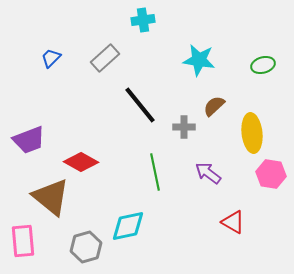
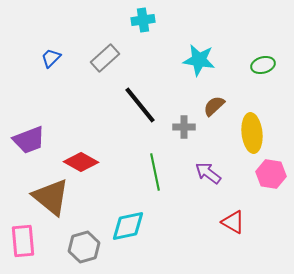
gray hexagon: moved 2 px left
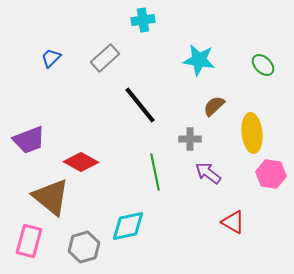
green ellipse: rotated 60 degrees clockwise
gray cross: moved 6 px right, 12 px down
pink rectangle: moved 6 px right; rotated 20 degrees clockwise
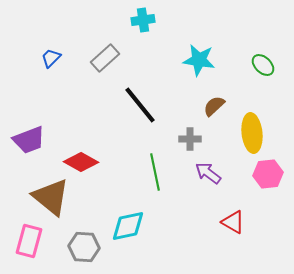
pink hexagon: moved 3 px left; rotated 16 degrees counterclockwise
gray hexagon: rotated 20 degrees clockwise
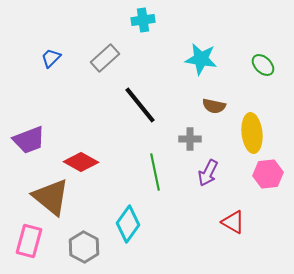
cyan star: moved 2 px right, 1 px up
brown semicircle: rotated 125 degrees counterclockwise
purple arrow: rotated 100 degrees counterclockwise
cyan diamond: moved 2 px up; rotated 42 degrees counterclockwise
gray hexagon: rotated 24 degrees clockwise
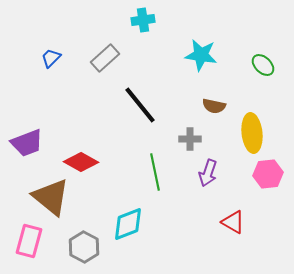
cyan star: moved 4 px up
purple trapezoid: moved 2 px left, 3 px down
purple arrow: rotated 8 degrees counterclockwise
cyan diamond: rotated 33 degrees clockwise
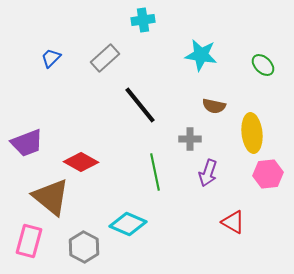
cyan diamond: rotated 45 degrees clockwise
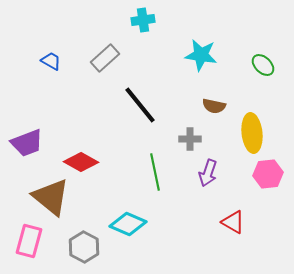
blue trapezoid: moved 3 px down; rotated 75 degrees clockwise
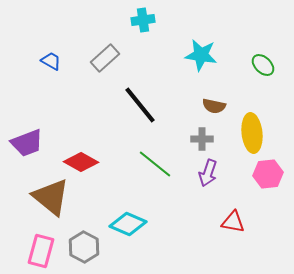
gray cross: moved 12 px right
green line: moved 8 px up; rotated 39 degrees counterclockwise
red triangle: rotated 20 degrees counterclockwise
pink rectangle: moved 12 px right, 10 px down
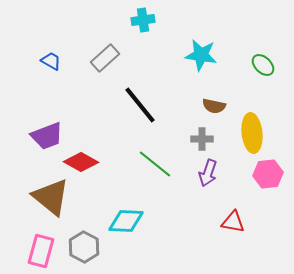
purple trapezoid: moved 20 px right, 7 px up
cyan diamond: moved 2 px left, 3 px up; rotated 21 degrees counterclockwise
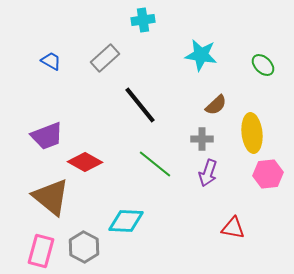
brown semicircle: moved 2 px right, 1 px up; rotated 55 degrees counterclockwise
red diamond: moved 4 px right
red triangle: moved 6 px down
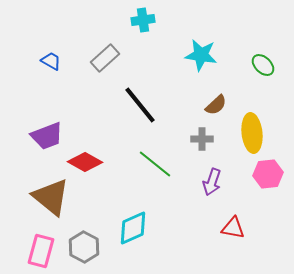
purple arrow: moved 4 px right, 9 px down
cyan diamond: moved 7 px right, 7 px down; rotated 27 degrees counterclockwise
